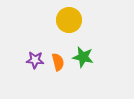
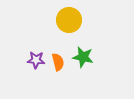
purple star: moved 1 px right
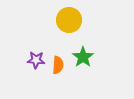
green star: rotated 25 degrees clockwise
orange semicircle: moved 3 px down; rotated 18 degrees clockwise
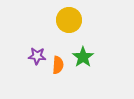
purple star: moved 1 px right, 4 px up
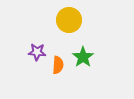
purple star: moved 4 px up
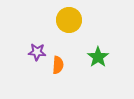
green star: moved 15 px right
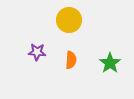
green star: moved 12 px right, 6 px down
orange semicircle: moved 13 px right, 5 px up
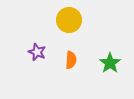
purple star: rotated 18 degrees clockwise
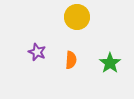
yellow circle: moved 8 px right, 3 px up
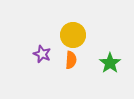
yellow circle: moved 4 px left, 18 px down
purple star: moved 5 px right, 2 px down
